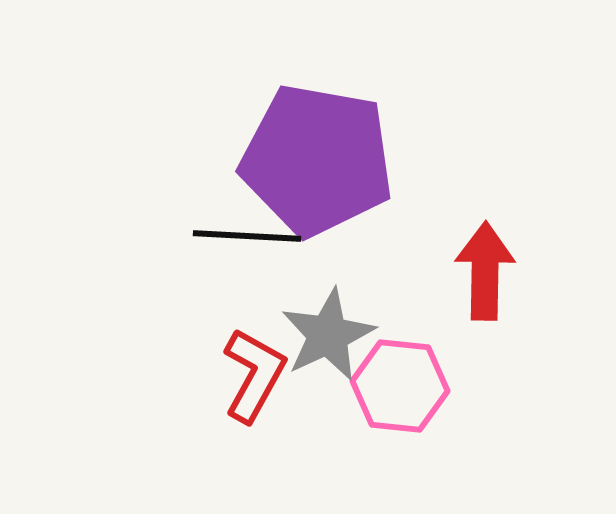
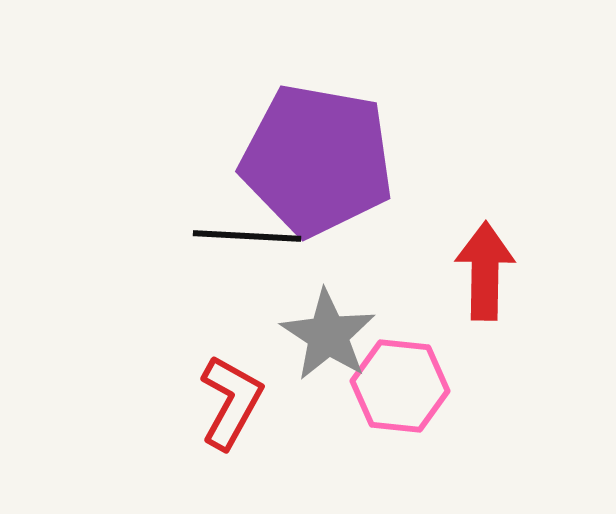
gray star: rotated 14 degrees counterclockwise
red L-shape: moved 23 px left, 27 px down
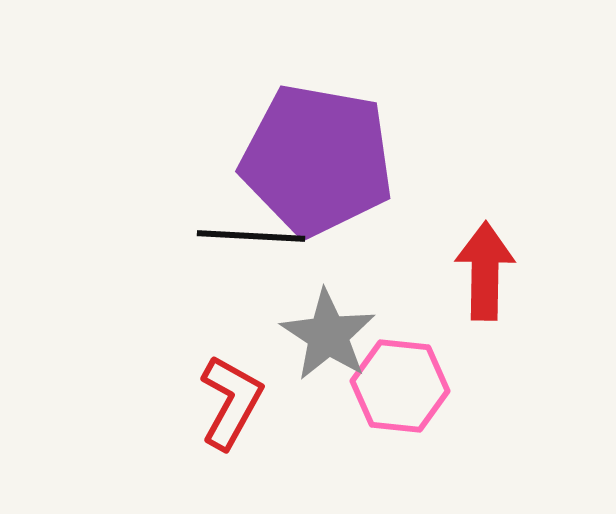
black line: moved 4 px right
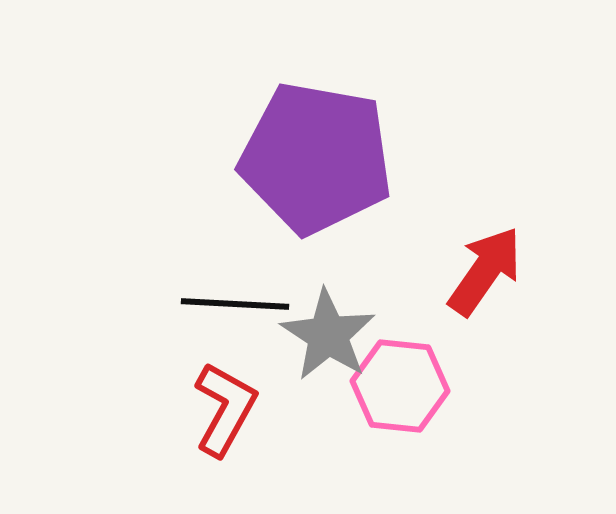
purple pentagon: moved 1 px left, 2 px up
black line: moved 16 px left, 68 px down
red arrow: rotated 34 degrees clockwise
red L-shape: moved 6 px left, 7 px down
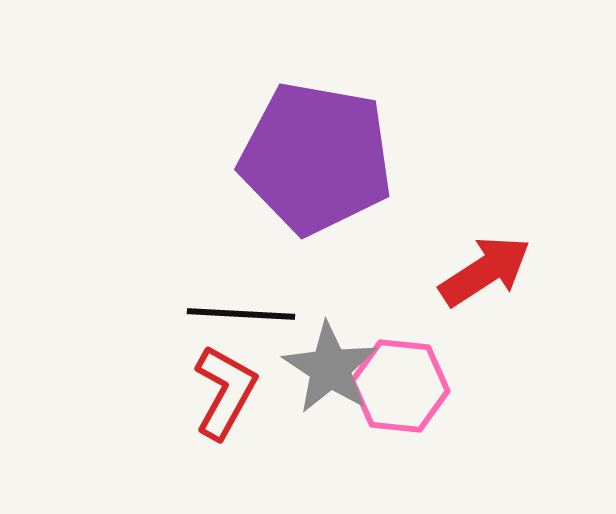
red arrow: rotated 22 degrees clockwise
black line: moved 6 px right, 10 px down
gray star: moved 2 px right, 33 px down
red L-shape: moved 17 px up
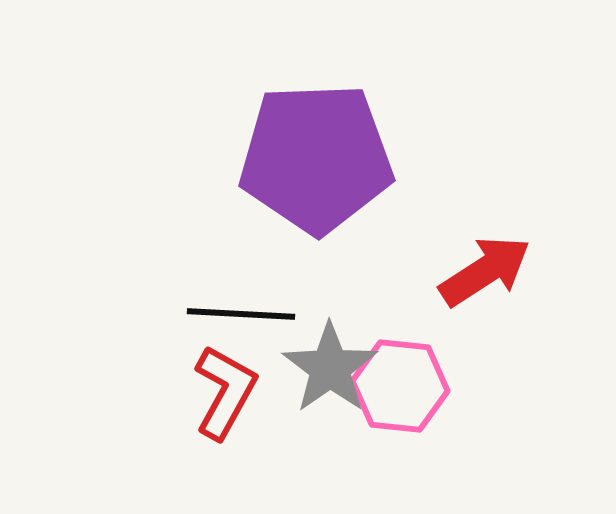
purple pentagon: rotated 12 degrees counterclockwise
gray star: rotated 4 degrees clockwise
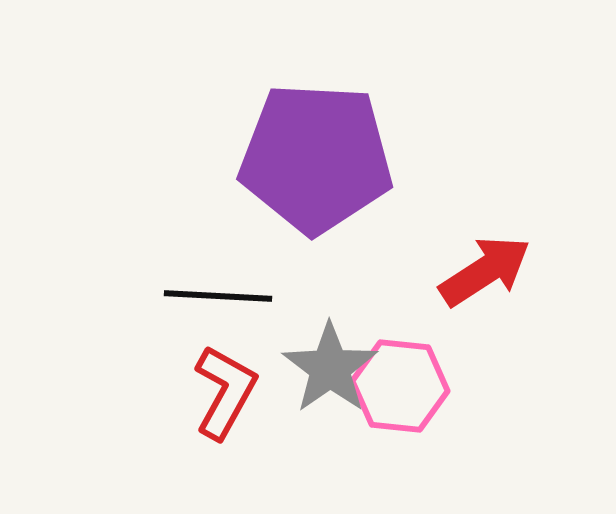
purple pentagon: rotated 5 degrees clockwise
black line: moved 23 px left, 18 px up
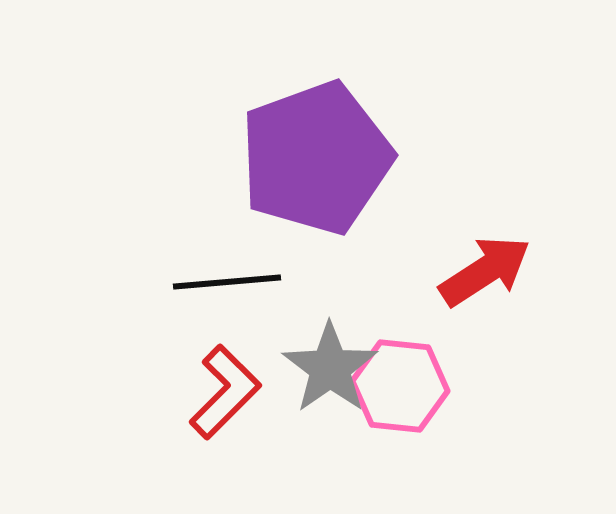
purple pentagon: rotated 23 degrees counterclockwise
black line: moved 9 px right, 14 px up; rotated 8 degrees counterclockwise
red L-shape: rotated 16 degrees clockwise
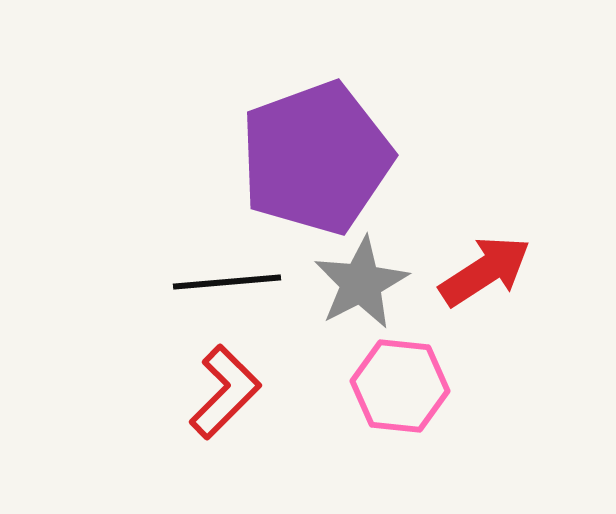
gray star: moved 31 px right, 85 px up; rotated 8 degrees clockwise
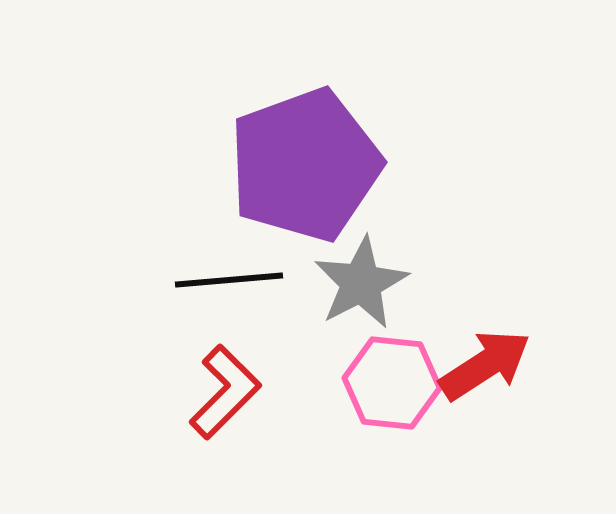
purple pentagon: moved 11 px left, 7 px down
red arrow: moved 94 px down
black line: moved 2 px right, 2 px up
pink hexagon: moved 8 px left, 3 px up
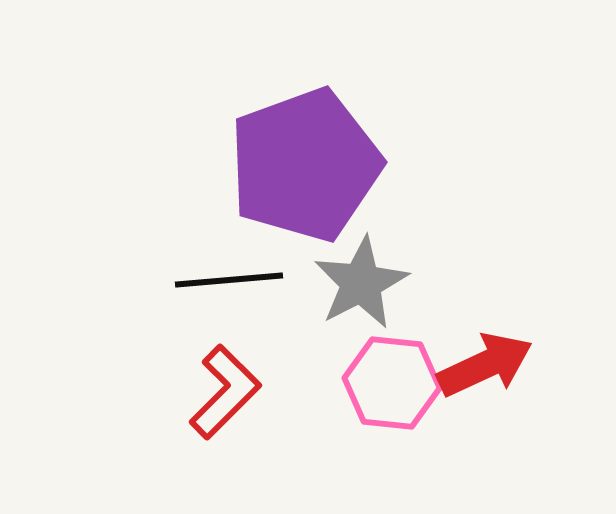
red arrow: rotated 8 degrees clockwise
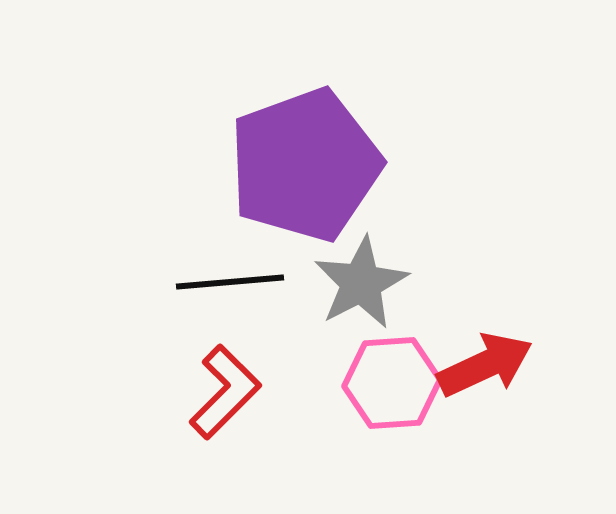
black line: moved 1 px right, 2 px down
pink hexagon: rotated 10 degrees counterclockwise
